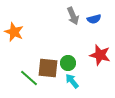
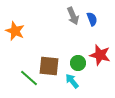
blue semicircle: moved 2 px left; rotated 96 degrees counterclockwise
orange star: moved 1 px right, 1 px up
green circle: moved 10 px right
brown square: moved 1 px right, 2 px up
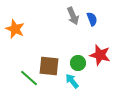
orange star: moved 2 px up
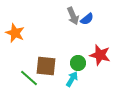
blue semicircle: moved 5 px left; rotated 72 degrees clockwise
orange star: moved 4 px down
brown square: moved 3 px left
cyan arrow: moved 2 px up; rotated 70 degrees clockwise
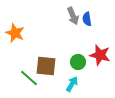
blue semicircle: rotated 120 degrees clockwise
green circle: moved 1 px up
cyan arrow: moved 5 px down
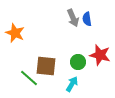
gray arrow: moved 2 px down
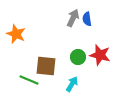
gray arrow: rotated 132 degrees counterclockwise
orange star: moved 1 px right, 1 px down
green circle: moved 5 px up
green line: moved 2 px down; rotated 18 degrees counterclockwise
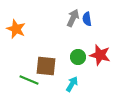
orange star: moved 5 px up
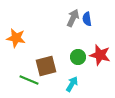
orange star: moved 9 px down; rotated 12 degrees counterclockwise
brown square: rotated 20 degrees counterclockwise
